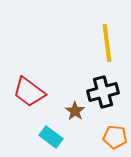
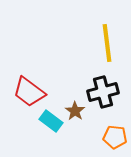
cyan rectangle: moved 16 px up
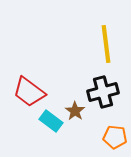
yellow line: moved 1 px left, 1 px down
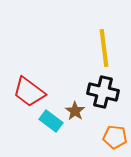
yellow line: moved 2 px left, 4 px down
black cross: rotated 28 degrees clockwise
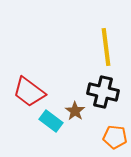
yellow line: moved 2 px right, 1 px up
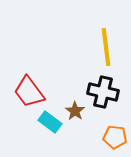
red trapezoid: rotated 16 degrees clockwise
cyan rectangle: moved 1 px left, 1 px down
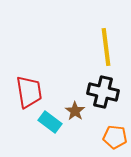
red trapezoid: rotated 152 degrees counterclockwise
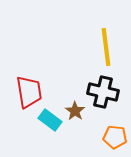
cyan rectangle: moved 2 px up
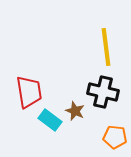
brown star: rotated 12 degrees counterclockwise
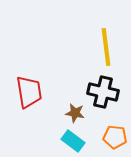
brown star: moved 2 px down; rotated 12 degrees counterclockwise
cyan rectangle: moved 23 px right, 21 px down
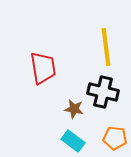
red trapezoid: moved 14 px right, 24 px up
brown star: moved 1 px left, 4 px up
orange pentagon: moved 1 px down
